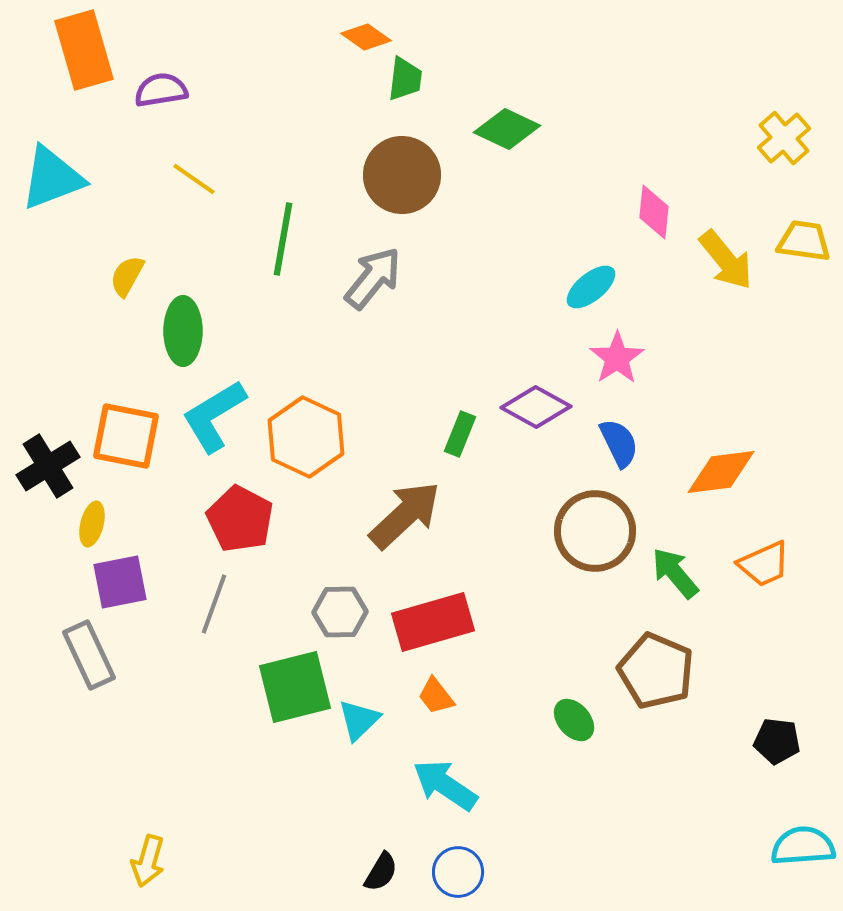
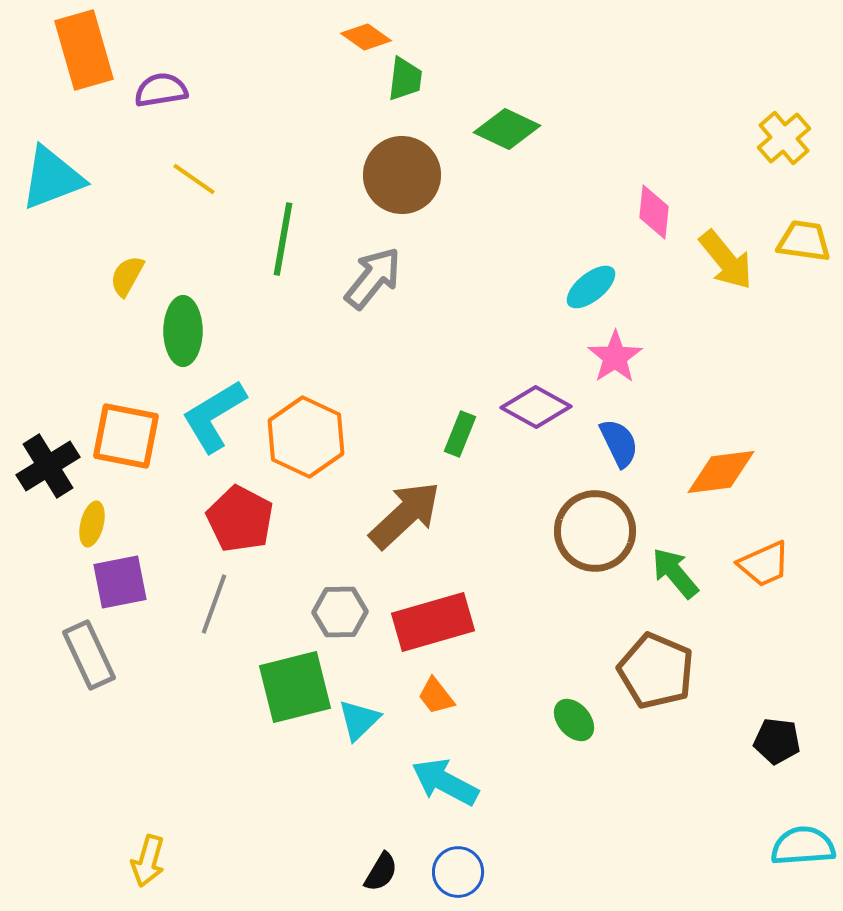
pink star at (617, 358): moved 2 px left, 1 px up
cyan arrow at (445, 785): moved 3 px up; rotated 6 degrees counterclockwise
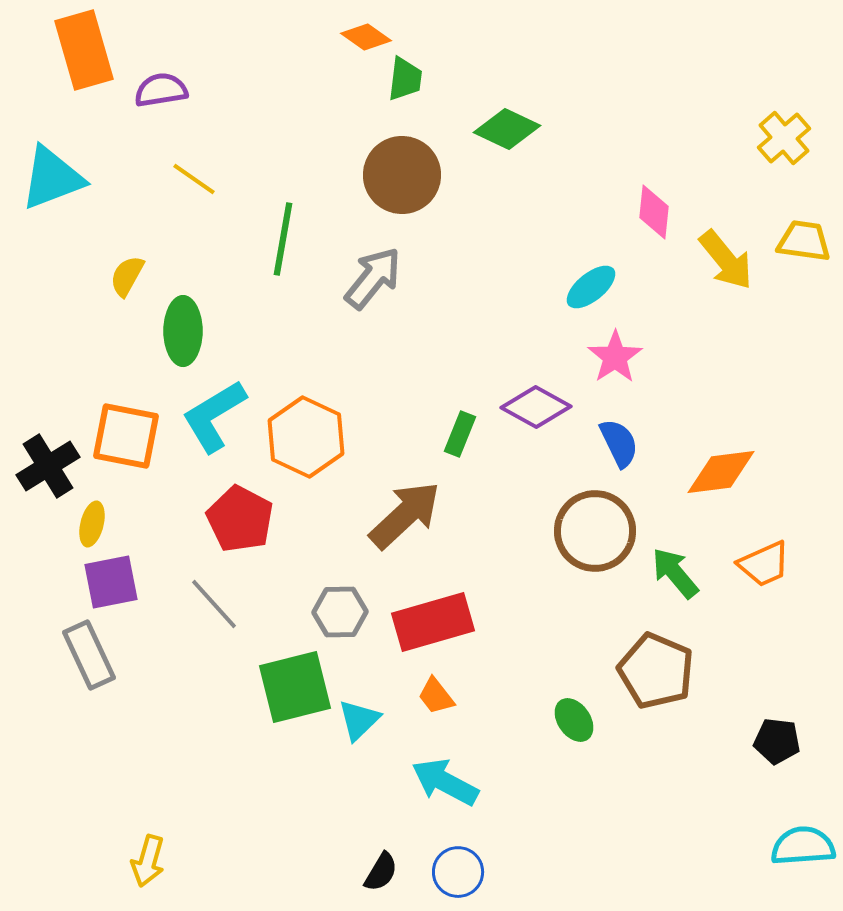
purple square at (120, 582): moved 9 px left
gray line at (214, 604): rotated 62 degrees counterclockwise
green ellipse at (574, 720): rotated 6 degrees clockwise
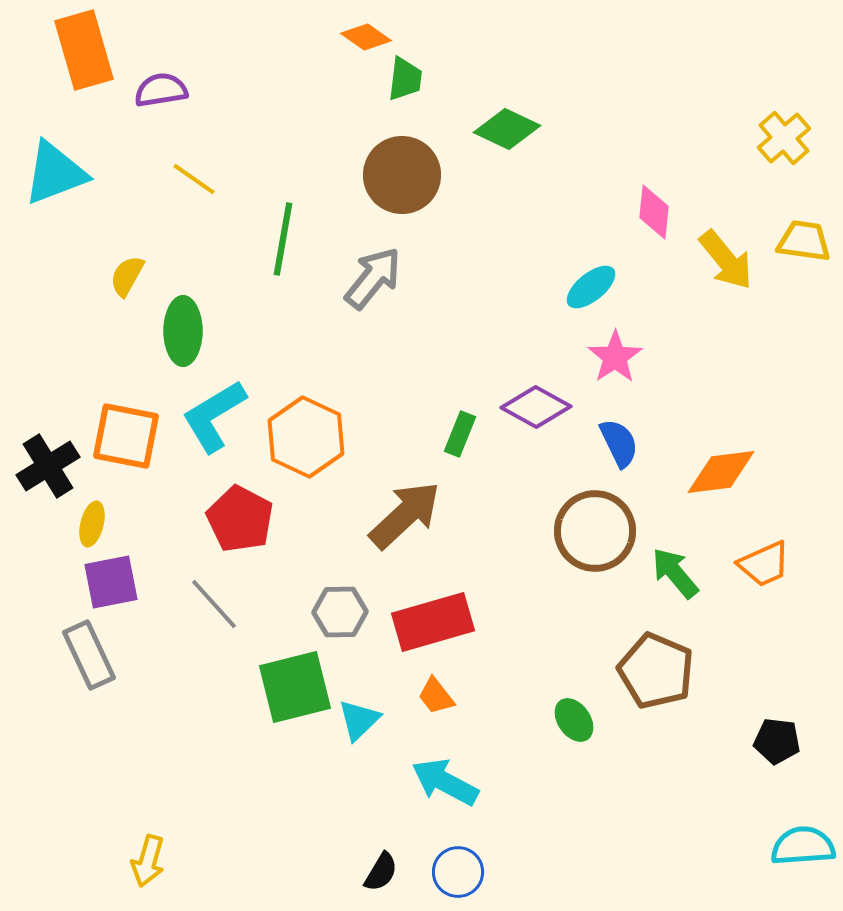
cyan triangle at (52, 178): moved 3 px right, 5 px up
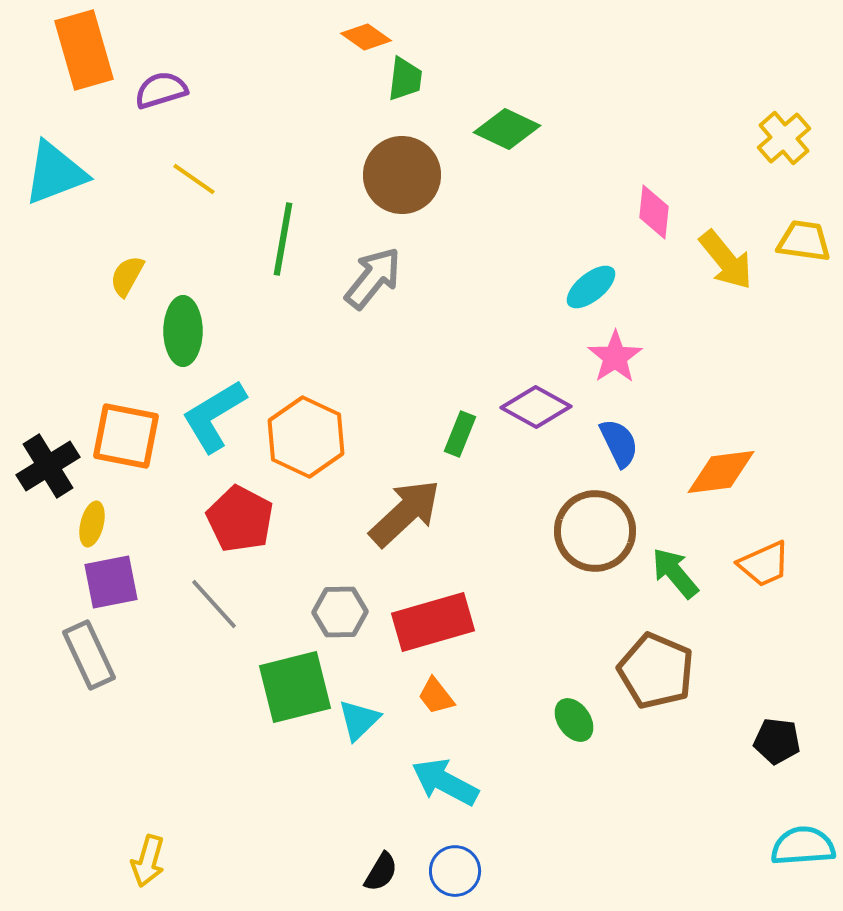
purple semicircle at (161, 90): rotated 8 degrees counterclockwise
brown arrow at (405, 515): moved 2 px up
blue circle at (458, 872): moved 3 px left, 1 px up
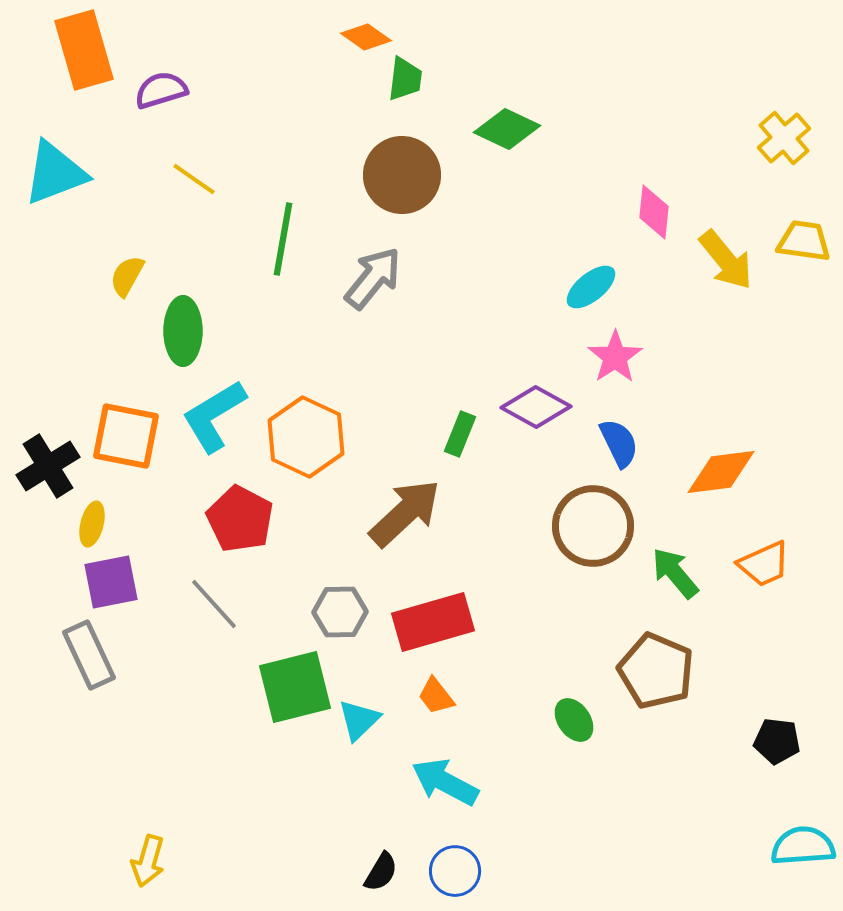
brown circle at (595, 531): moved 2 px left, 5 px up
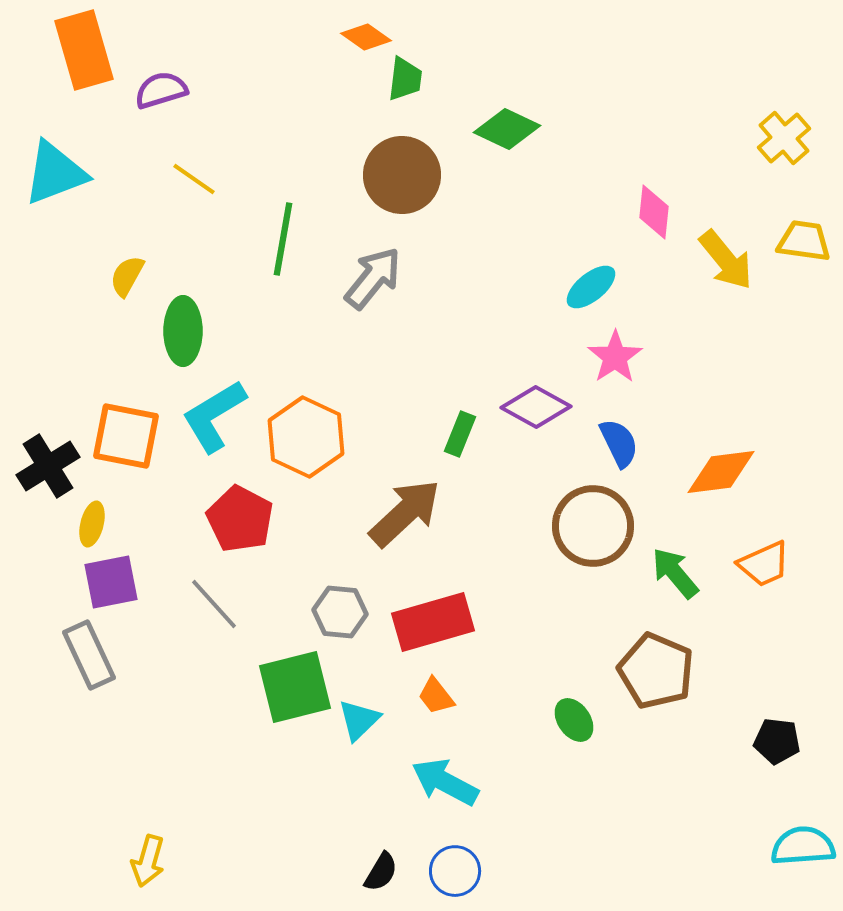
gray hexagon at (340, 612): rotated 6 degrees clockwise
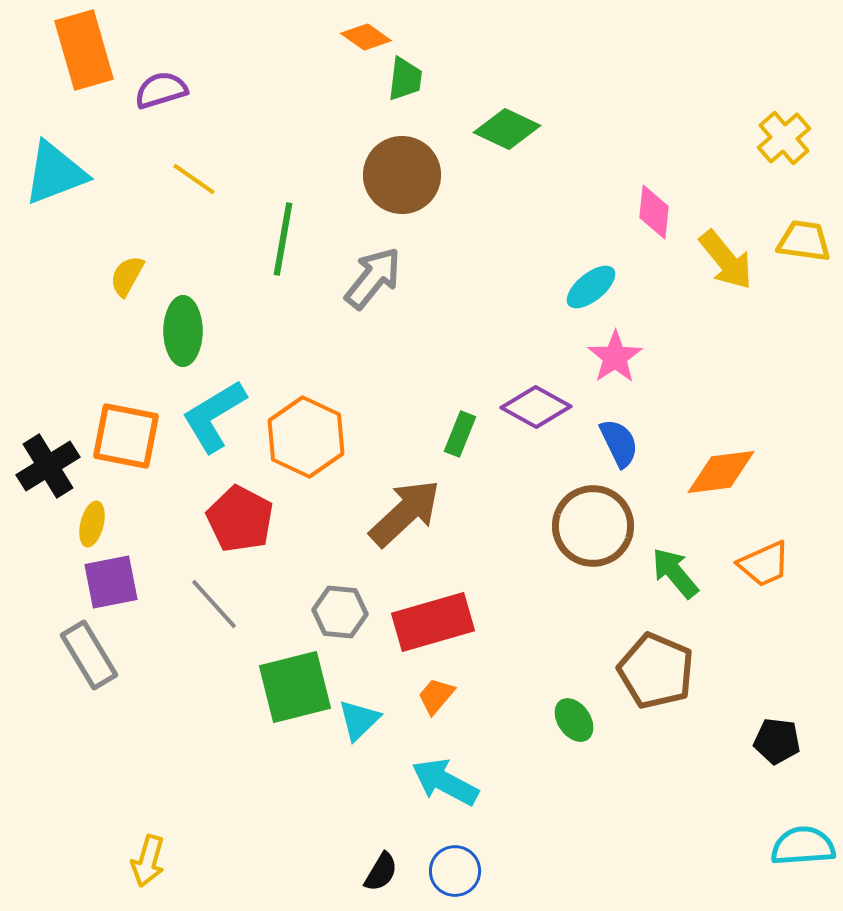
gray rectangle at (89, 655): rotated 6 degrees counterclockwise
orange trapezoid at (436, 696): rotated 78 degrees clockwise
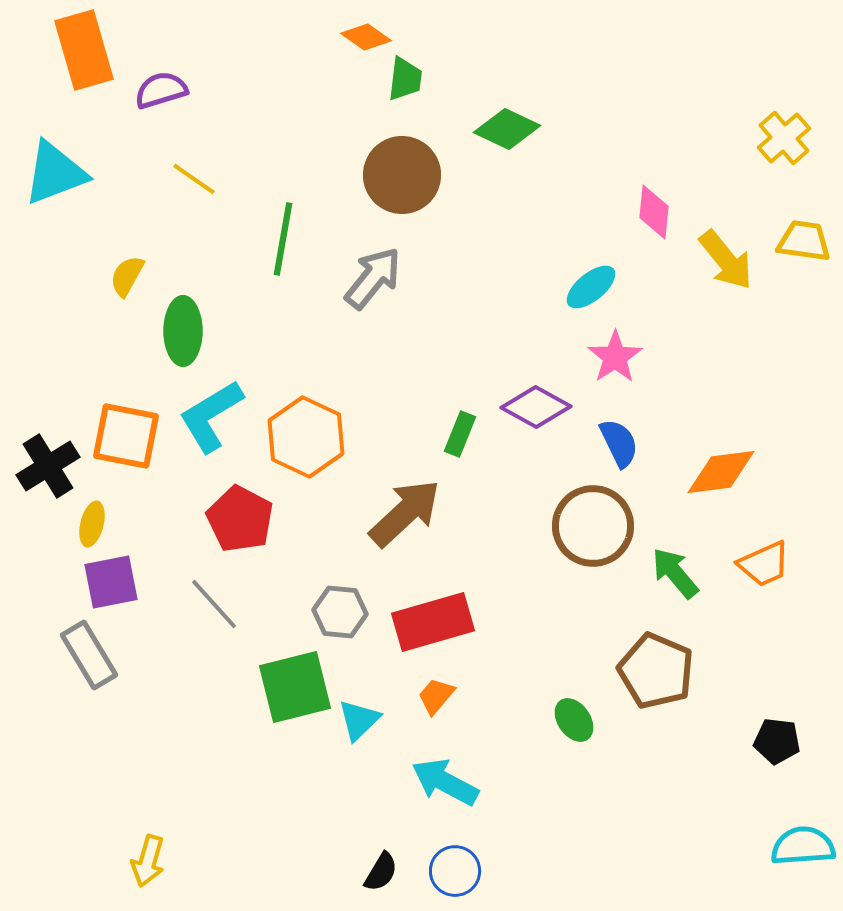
cyan L-shape at (214, 416): moved 3 px left
